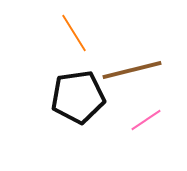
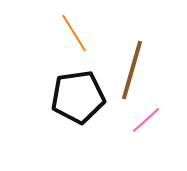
brown line: rotated 60 degrees counterclockwise
pink line: rotated 8 degrees counterclockwise
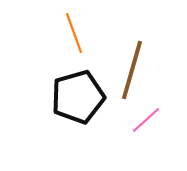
orange line: rotated 12 degrees clockwise
black pentagon: rotated 8 degrees counterclockwise
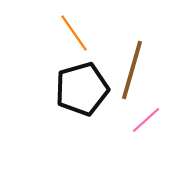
orange line: rotated 15 degrees counterclockwise
black pentagon: moved 4 px right, 8 px up
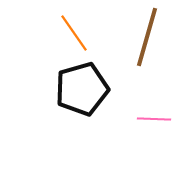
brown line: moved 15 px right, 33 px up
pink line: moved 8 px right, 1 px up; rotated 44 degrees clockwise
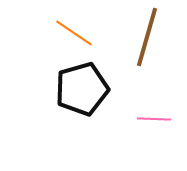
orange line: rotated 21 degrees counterclockwise
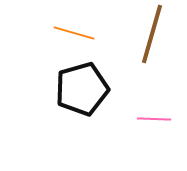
orange line: rotated 18 degrees counterclockwise
brown line: moved 5 px right, 3 px up
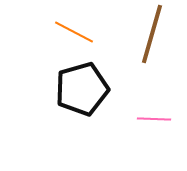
orange line: moved 1 px up; rotated 12 degrees clockwise
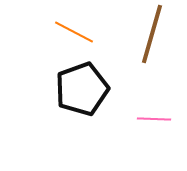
black pentagon: rotated 4 degrees counterclockwise
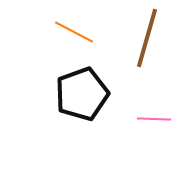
brown line: moved 5 px left, 4 px down
black pentagon: moved 5 px down
